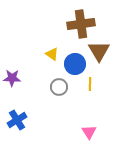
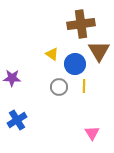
yellow line: moved 6 px left, 2 px down
pink triangle: moved 3 px right, 1 px down
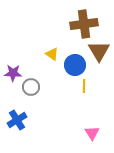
brown cross: moved 3 px right
blue circle: moved 1 px down
purple star: moved 1 px right, 5 px up
gray circle: moved 28 px left
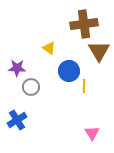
yellow triangle: moved 3 px left, 6 px up
blue circle: moved 6 px left, 6 px down
purple star: moved 4 px right, 5 px up
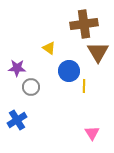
brown triangle: moved 1 px left, 1 px down
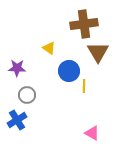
gray circle: moved 4 px left, 8 px down
pink triangle: rotated 28 degrees counterclockwise
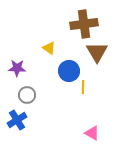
brown triangle: moved 1 px left
yellow line: moved 1 px left, 1 px down
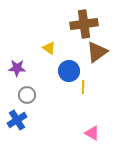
brown triangle: rotated 25 degrees clockwise
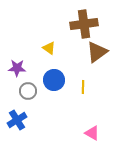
blue circle: moved 15 px left, 9 px down
gray circle: moved 1 px right, 4 px up
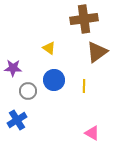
brown cross: moved 5 px up
purple star: moved 4 px left
yellow line: moved 1 px right, 1 px up
